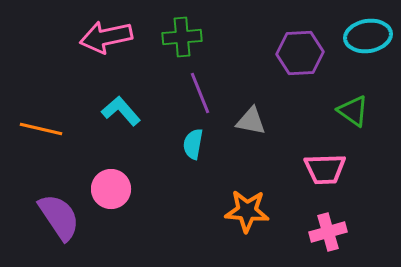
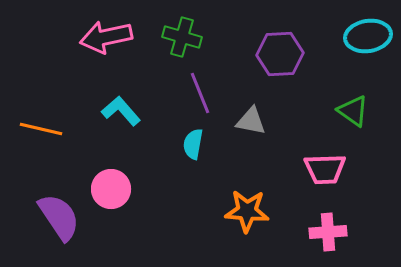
green cross: rotated 21 degrees clockwise
purple hexagon: moved 20 px left, 1 px down
pink cross: rotated 12 degrees clockwise
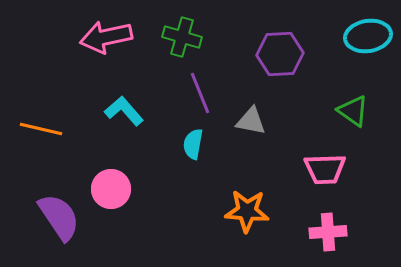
cyan L-shape: moved 3 px right
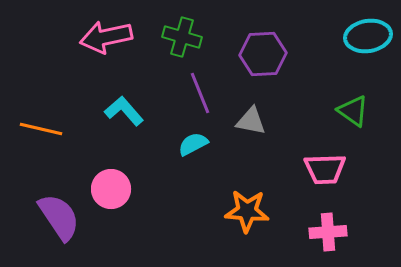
purple hexagon: moved 17 px left
cyan semicircle: rotated 52 degrees clockwise
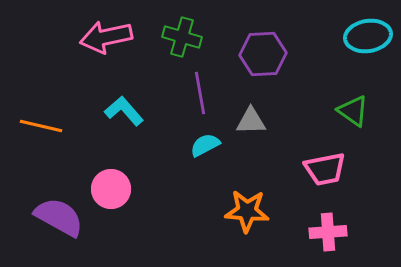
purple line: rotated 12 degrees clockwise
gray triangle: rotated 12 degrees counterclockwise
orange line: moved 3 px up
cyan semicircle: moved 12 px right, 1 px down
pink trapezoid: rotated 9 degrees counterclockwise
purple semicircle: rotated 27 degrees counterclockwise
